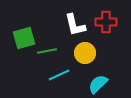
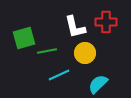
white L-shape: moved 2 px down
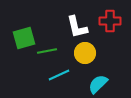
red cross: moved 4 px right, 1 px up
white L-shape: moved 2 px right
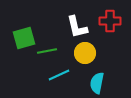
cyan semicircle: moved 1 px left, 1 px up; rotated 35 degrees counterclockwise
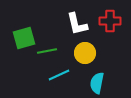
white L-shape: moved 3 px up
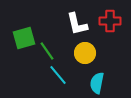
green line: rotated 66 degrees clockwise
cyan line: moved 1 px left; rotated 75 degrees clockwise
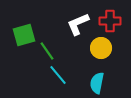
white L-shape: moved 1 px right; rotated 80 degrees clockwise
green square: moved 3 px up
yellow circle: moved 16 px right, 5 px up
